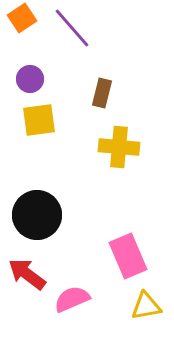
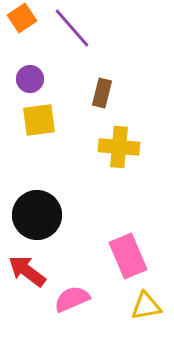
red arrow: moved 3 px up
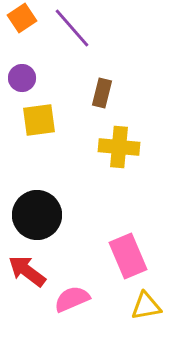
purple circle: moved 8 px left, 1 px up
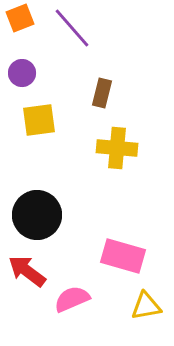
orange square: moved 2 px left; rotated 12 degrees clockwise
purple circle: moved 5 px up
yellow cross: moved 2 px left, 1 px down
pink rectangle: moved 5 px left; rotated 51 degrees counterclockwise
